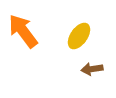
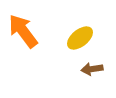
yellow ellipse: moved 1 px right, 2 px down; rotated 16 degrees clockwise
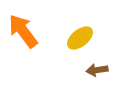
brown arrow: moved 5 px right, 1 px down
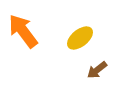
brown arrow: rotated 30 degrees counterclockwise
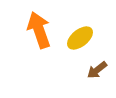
orange arrow: moved 16 px right, 1 px up; rotated 18 degrees clockwise
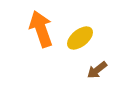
orange arrow: moved 2 px right, 1 px up
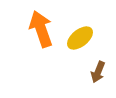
brown arrow: moved 1 px right, 2 px down; rotated 30 degrees counterclockwise
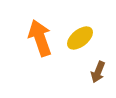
orange arrow: moved 1 px left, 9 px down
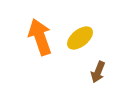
orange arrow: moved 1 px up
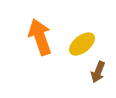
yellow ellipse: moved 2 px right, 6 px down
